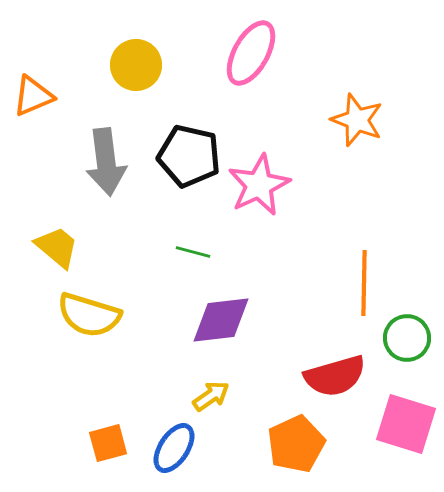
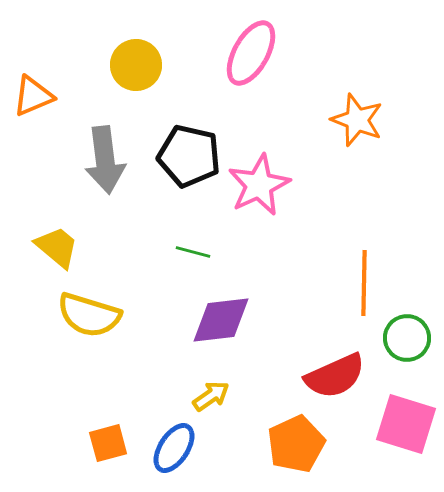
gray arrow: moved 1 px left, 2 px up
red semicircle: rotated 8 degrees counterclockwise
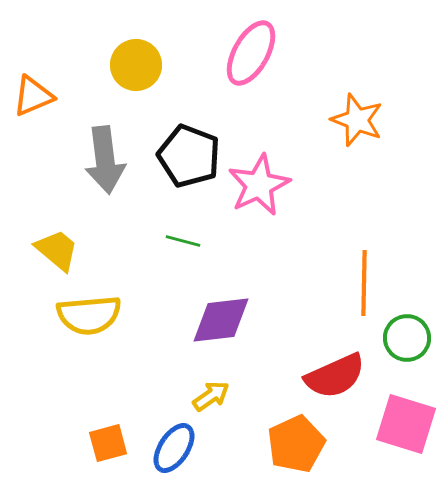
black pentagon: rotated 8 degrees clockwise
yellow trapezoid: moved 3 px down
green line: moved 10 px left, 11 px up
yellow semicircle: rotated 22 degrees counterclockwise
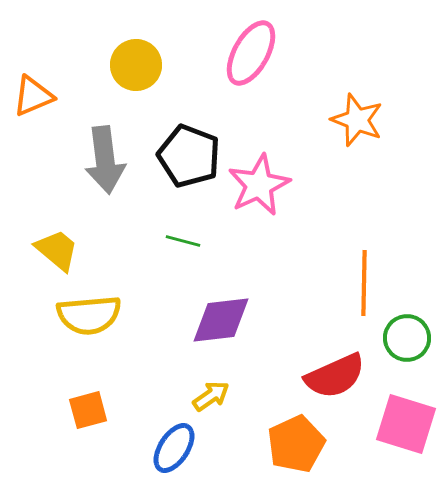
orange square: moved 20 px left, 33 px up
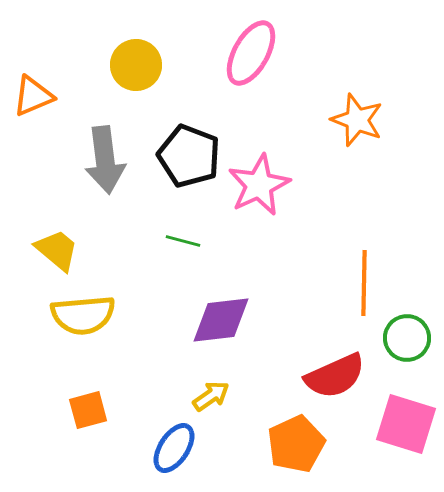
yellow semicircle: moved 6 px left
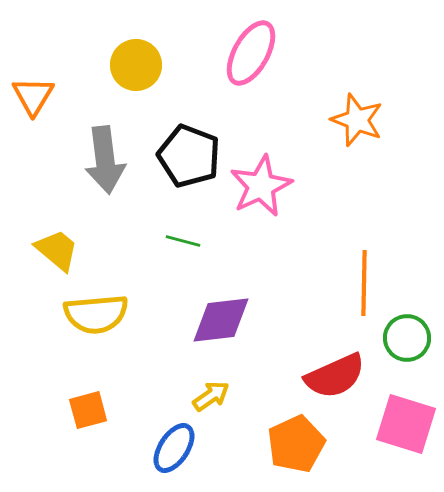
orange triangle: rotated 36 degrees counterclockwise
pink star: moved 2 px right, 1 px down
yellow semicircle: moved 13 px right, 1 px up
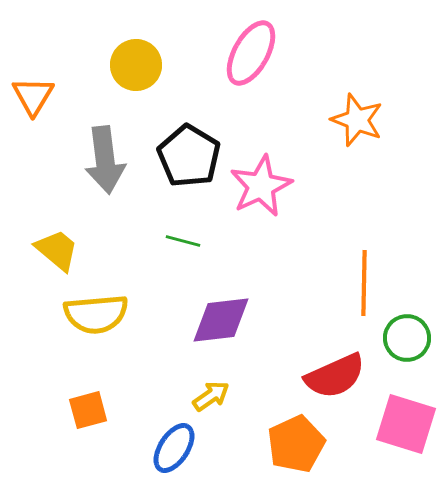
black pentagon: rotated 10 degrees clockwise
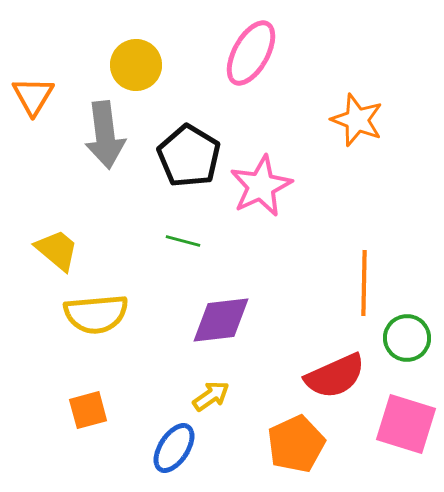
gray arrow: moved 25 px up
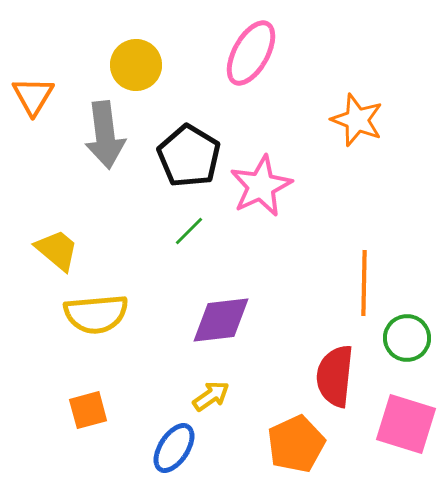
green line: moved 6 px right, 10 px up; rotated 60 degrees counterclockwise
red semicircle: rotated 120 degrees clockwise
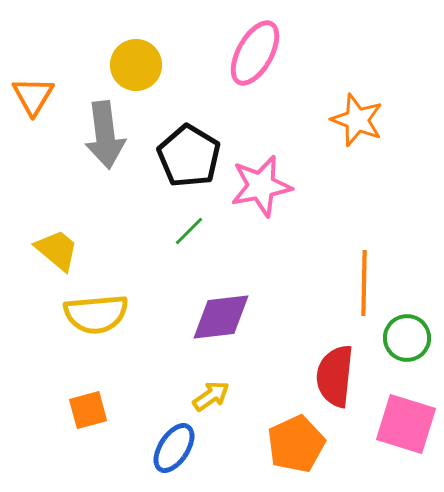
pink ellipse: moved 4 px right
pink star: rotated 14 degrees clockwise
purple diamond: moved 3 px up
